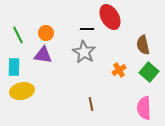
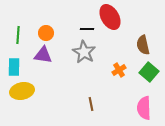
green line: rotated 30 degrees clockwise
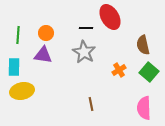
black line: moved 1 px left, 1 px up
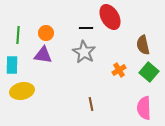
cyan rectangle: moved 2 px left, 2 px up
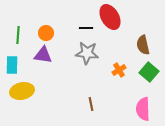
gray star: moved 3 px right, 1 px down; rotated 25 degrees counterclockwise
pink semicircle: moved 1 px left, 1 px down
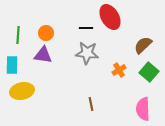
brown semicircle: rotated 60 degrees clockwise
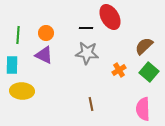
brown semicircle: moved 1 px right, 1 px down
purple triangle: moved 1 px right; rotated 18 degrees clockwise
yellow ellipse: rotated 15 degrees clockwise
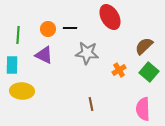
black line: moved 16 px left
orange circle: moved 2 px right, 4 px up
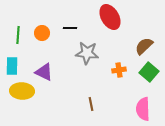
orange circle: moved 6 px left, 4 px down
purple triangle: moved 17 px down
cyan rectangle: moved 1 px down
orange cross: rotated 24 degrees clockwise
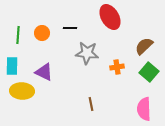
orange cross: moved 2 px left, 3 px up
pink semicircle: moved 1 px right
